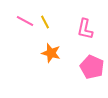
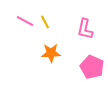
orange star: rotated 18 degrees counterclockwise
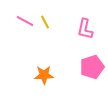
orange star: moved 7 px left, 22 px down
pink pentagon: rotated 30 degrees clockwise
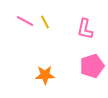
pink pentagon: moved 1 px up
orange star: moved 1 px right
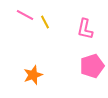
pink line: moved 6 px up
orange star: moved 12 px left; rotated 18 degrees counterclockwise
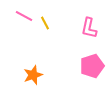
pink line: moved 1 px left, 1 px down
yellow line: moved 1 px down
pink L-shape: moved 4 px right, 1 px up
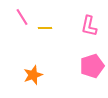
pink line: moved 2 px left, 1 px down; rotated 30 degrees clockwise
yellow line: moved 5 px down; rotated 64 degrees counterclockwise
pink L-shape: moved 2 px up
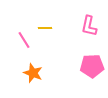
pink line: moved 2 px right, 23 px down
pink pentagon: rotated 15 degrees clockwise
orange star: moved 2 px up; rotated 30 degrees counterclockwise
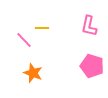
yellow line: moved 3 px left
pink line: rotated 12 degrees counterclockwise
pink pentagon: rotated 20 degrees clockwise
